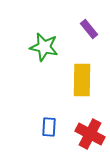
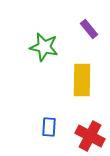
red cross: moved 2 px down
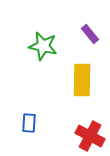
purple rectangle: moved 1 px right, 5 px down
green star: moved 1 px left, 1 px up
blue rectangle: moved 20 px left, 4 px up
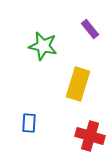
purple rectangle: moved 5 px up
yellow rectangle: moved 4 px left, 4 px down; rotated 16 degrees clockwise
red cross: rotated 12 degrees counterclockwise
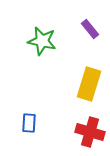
green star: moved 1 px left, 5 px up
yellow rectangle: moved 11 px right
red cross: moved 4 px up
